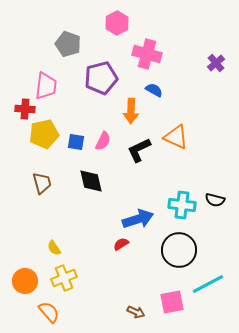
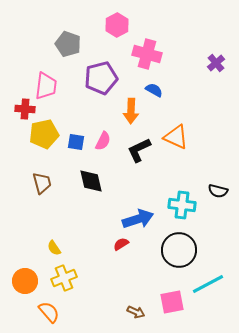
pink hexagon: moved 2 px down
black semicircle: moved 3 px right, 9 px up
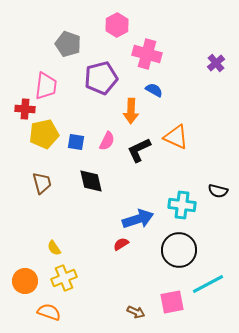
pink semicircle: moved 4 px right
orange semicircle: rotated 30 degrees counterclockwise
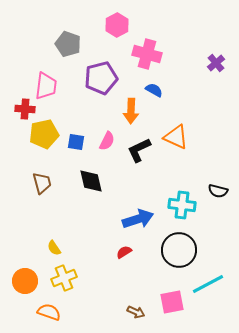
red semicircle: moved 3 px right, 8 px down
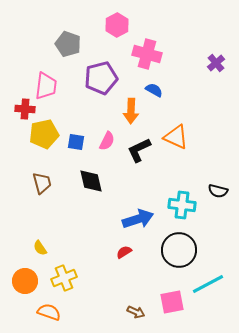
yellow semicircle: moved 14 px left
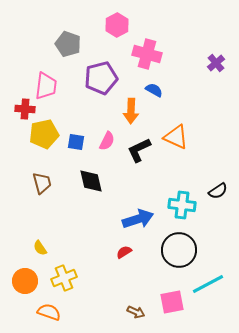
black semicircle: rotated 48 degrees counterclockwise
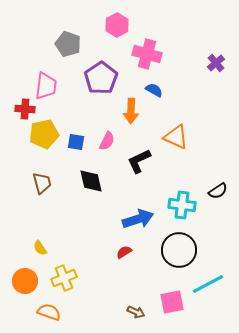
purple pentagon: rotated 20 degrees counterclockwise
black L-shape: moved 11 px down
